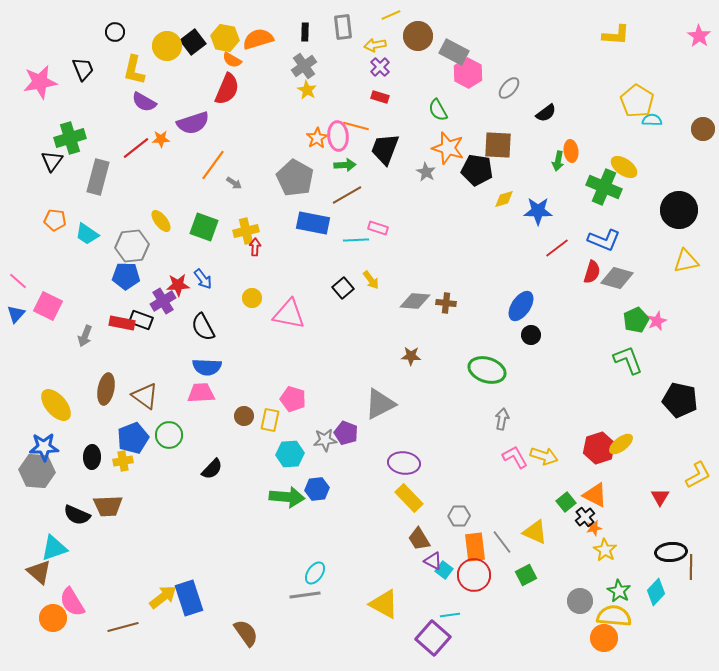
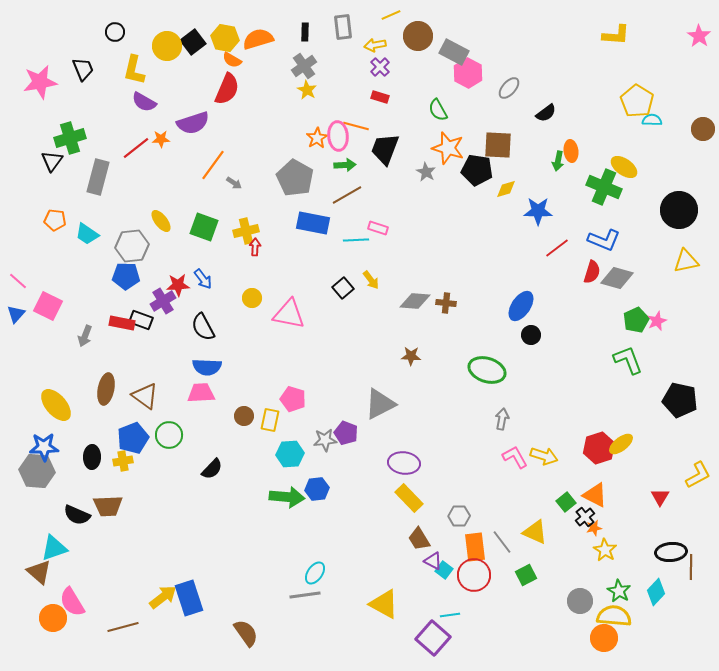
yellow diamond at (504, 199): moved 2 px right, 10 px up
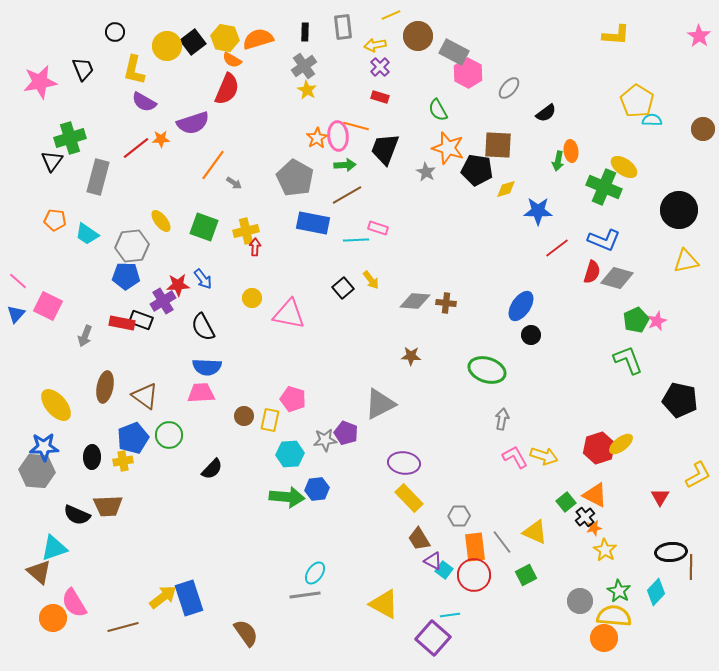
brown ellipse at (106, 389): moved 1 px left, 2 px up
pink semicircle at (72, 602): moved 2 px right, 1 px down
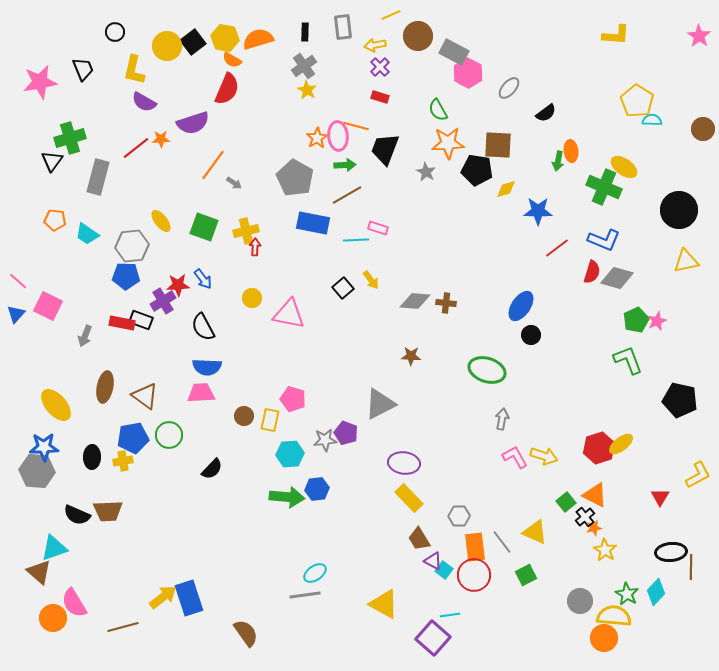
orange star at (448, 148): moved 5 px up; rotated 20 degrees counterclockwise
blue pentagon at (133, 438): rotated 12 degrees clockwise
brown trapezoid at (108, 506): moved 5 px down
cyan ellipse at (315, 573): rotated 20 degrees clockwise
green star at (619, 591): moved 8 px right, 3 px down
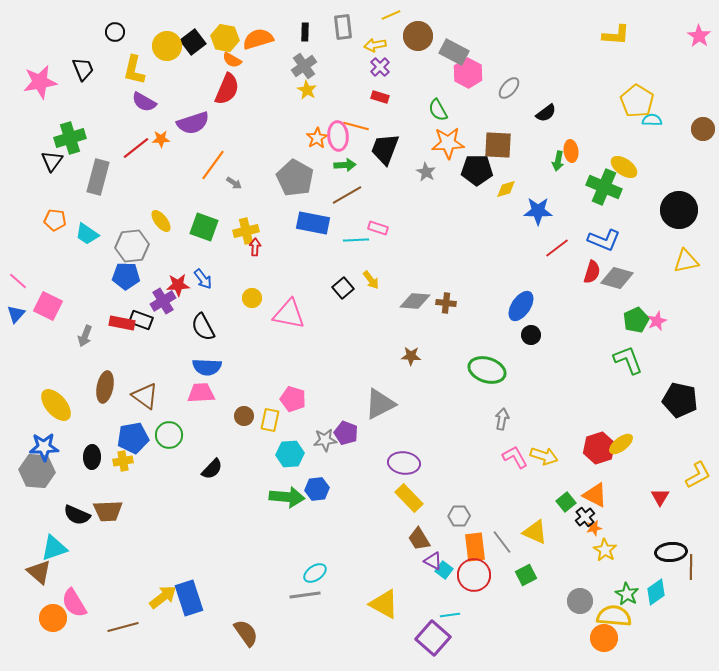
black pentagon at (477, 170): rotated 8 degrees counterclockwise
cyan diamond at (656, 592): rotated 12 degrees clockwise
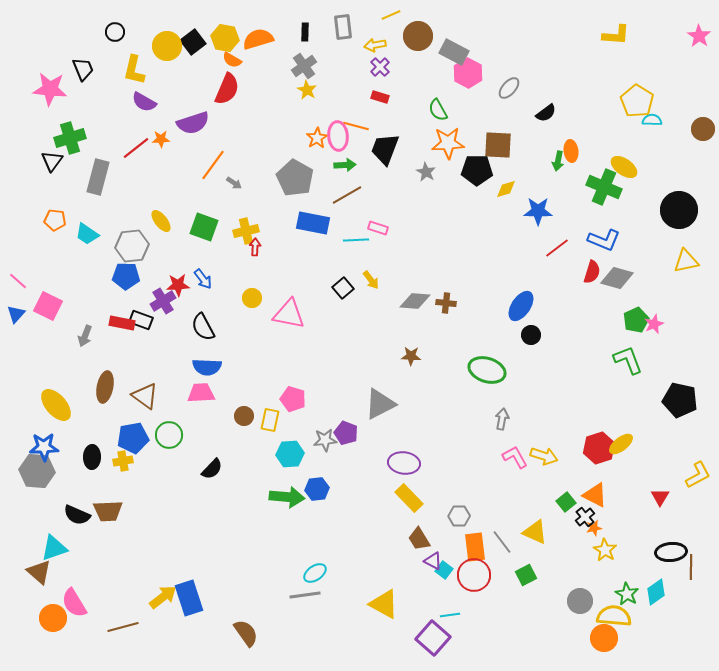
pink star at (40, 82): moved 10 px right, 7 px down; rotated 16 degrees clockwise
pink star at (657, 321): moved 3 px left, 3 px down
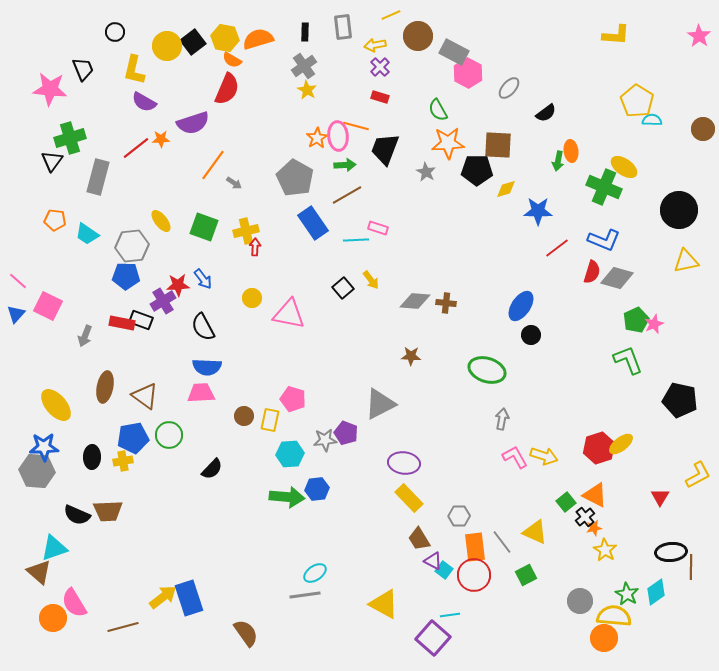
blue rectangle at (313, 223): rotated 44 degrees clockwise
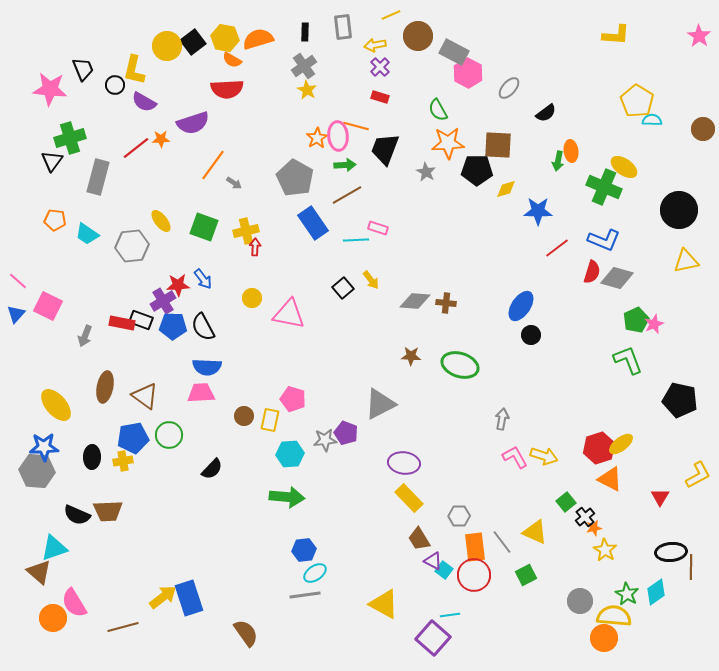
black circle at (115, 32): moved 53 px down
red semicircle at (227, 89): rotated 64 degrees clockwise
blue pentagon at (126, 276): moved 47 px right, 50 px down
green ellipse at (487, 370): moved 27 px left, 5 px up
blue hexagon at (317, 489): moved 13 px left, 61 px down
orange triangle at (595, 495): moved 15 px right, 16 px up
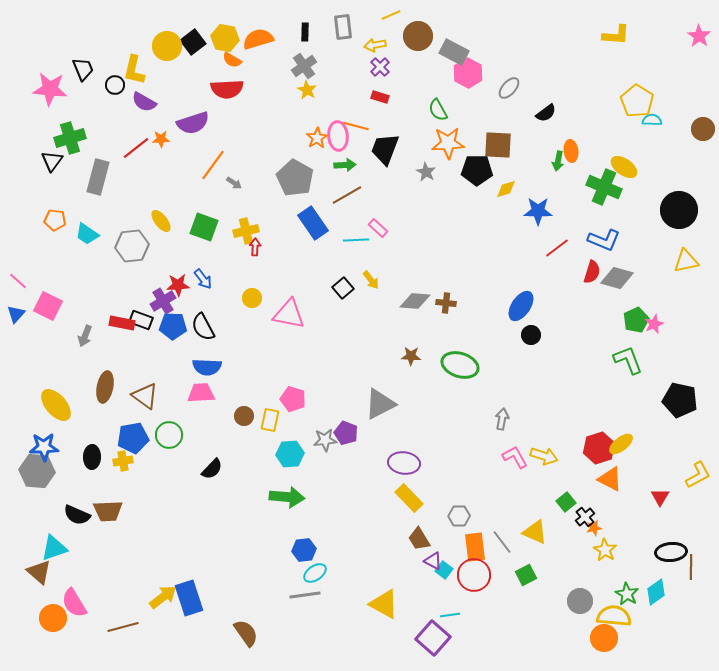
pink rectangle at (378, 228): rotated 24 degrees clockwise
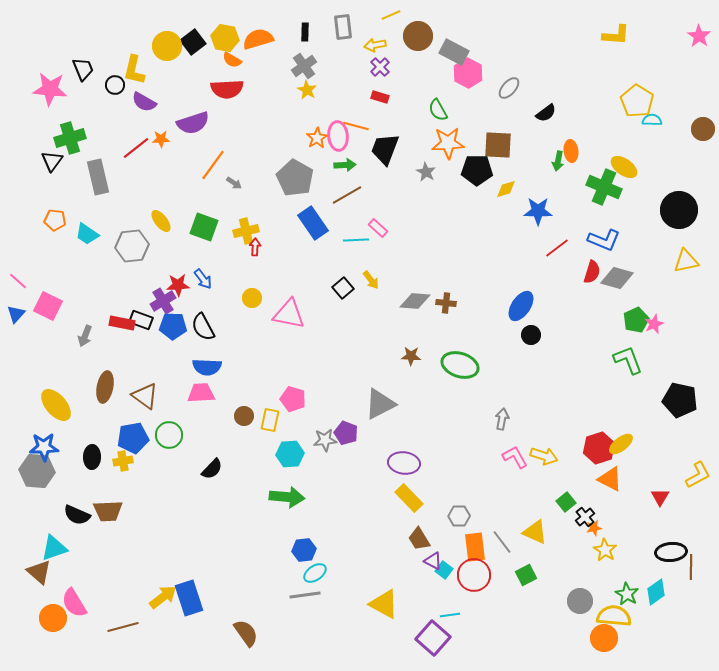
gray rectangle at (98, 177): rotated 28 degrees counterclockwise
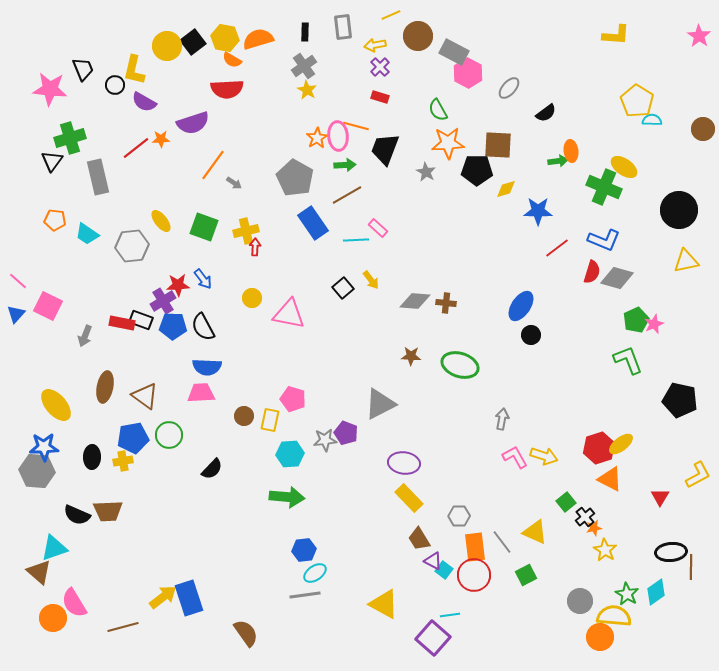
green arrow at (558, 161): rotated 108 degrees counterclockwise
orange circle at (604, 638): moved 4 px left, 1 px up
